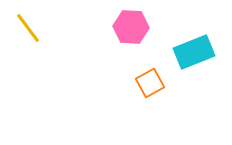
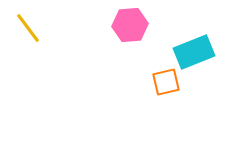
pink hexagon: moved 1 px left, 2 px up; rotated 8 degrees counterclockwise
orange square: moved 16 px right, 1 px up; rotated 16 degrees clockwise
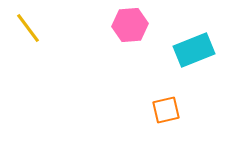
cyan rectangle: moved 2 px up
orange square: moved 28 px down
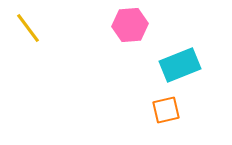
cyan rectangle: moved 14 px left, 15 px down
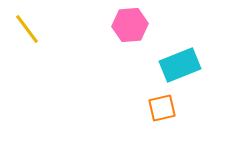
yellow line: moved 1 px left, 1 px down
orange square: moved 4 px left, 2 px up
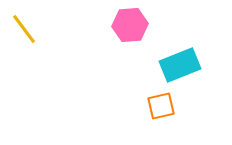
yellow line: moved 3 px left
orange square: moved 1 px left, 2 px up
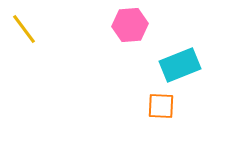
orange square: rotated 16 degrees clockwise
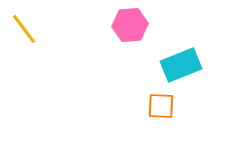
cyan rectangle: moved 1 px right
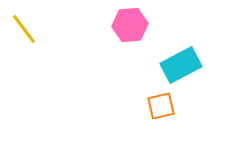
cyan rectangle: rotated 6 degrees counterclockwise
orange square: rotated 16 degrees counterclockwise
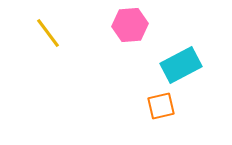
yellow line: moved 24 px right, 4 px down
